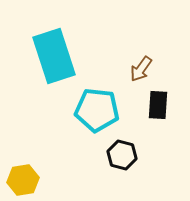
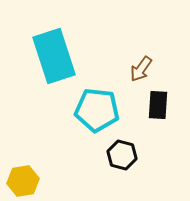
yellow hexagon: moved 1 px down
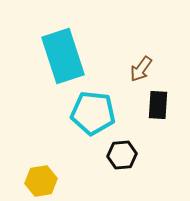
cyan rectangle: moved 9 px right
cyan pentagon: moved 4 px left, 3 px down
black hexagon: rotated 20 degrees counterclockwise
yellow hexagon: moved 18 px right
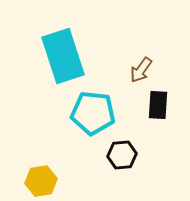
brown arrow: moved 1 px down
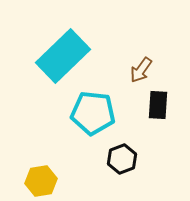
cyan rectangle: rotated 64 degrees clockwise
black hexagon: moved 4 px down; rotated 16 degrees counterclockwise
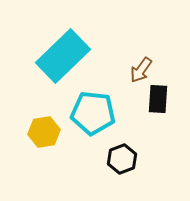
black rectangle: moved 6 px up
yellow hexagon: moved 3 px right, 49 px up
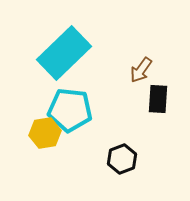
cyan rectangle: moved 1 px right, 3 px up
cyan pentagon: moved 23 px left, 3 px up
yellow hexagon: moved 1 px right, 1 px down
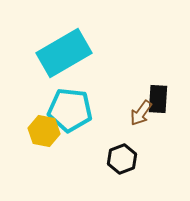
cyan rectangle: rotated 14 degrees clockwise
brown arrow: moved 43 px down
yellow hexagon: moved 1 px left, 2 px up; rotated 20 degrees clockwise
